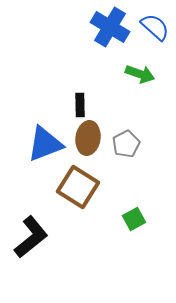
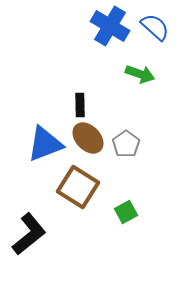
blue cross: moved 1 px up
brown ellipse: rotated 52 degrees counterclockwise
gray pentagon: rotated 8 degrees counterclockwise
green square: moved 8 px left, 7 px up
black L-shape: moved 2 px left, 3 px up
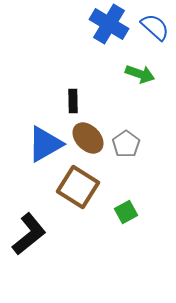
blue cross: moved 1 px left, 2 px up
black rectangle: moved 7 px left, 4 px up
blue triangle: rotated 9 degrees counterclockwise
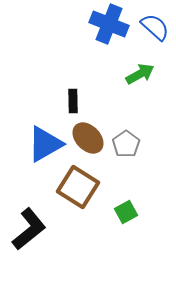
blue cross: rotated 9 degrees counterclockwise
green arrow: rotated 48 degrees counterclockwise
black L-shape: moved 5 px up
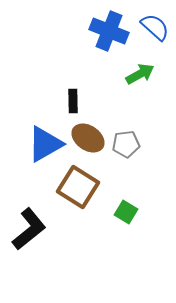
blue cross: moved 7 px down
brown ellipse: rotated 12 degrees counterclockwise
gray pentagon: rotated 28 degrees clockwise
green square: rotated 30 degrees counterclockwise
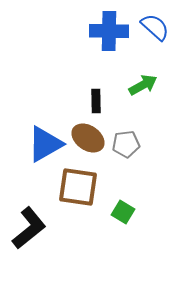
blue cross: rotated 21 degrees counterclockwise
green arrow: moved 3 px right, 11 px down
black rectangle: moved 23 px right
brown square: rotated 24 degrees counterclockwise
green square: moved 3 px left
black L-shape: moved 1 px up
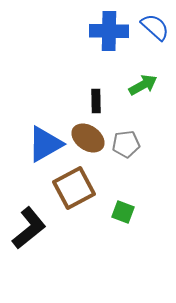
brown square: moved 4 px left, 1 px down; rotated 36 degrees counterclockwise
green square: rotated 10 degrees counterclockwise
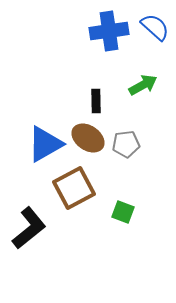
blue cross: rotated 9 degrees counterclockwise
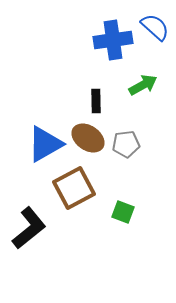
blue cross: moved 4 px right, 9 px down
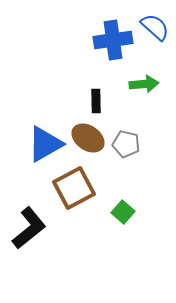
green arrow: moved 1 px right, 1 px up; rotated 24 degrees clockwise
gray pentagon: rotated 20 degrees clockwise
green square: rotated 20 degrees clockwise
